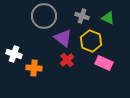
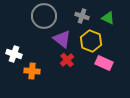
purple triangle: moved 1 px left, 1 px down
orange cross: moved 2 px left, 3 px down
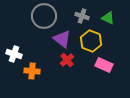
pink rectangle: moved 2 px down
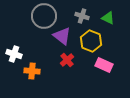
purple triangle: moved 3 px up
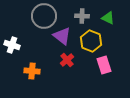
gray cross: rotated 16 degrees counterclockwise
white cross: moved 2 px left, 9 px up
pink rectangle: rotated 48 degrees clockwise
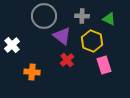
green triangle: moved 1 px right, 1 px down
yellow hexagon: moved 1 px right
white cross: rotated 28 degrees clockwise
orange cross: moved 1 px down
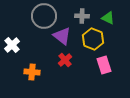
green triangle: moved 1 px left, 1 px up
yellow hexagon: moved 1 px right, 2 px up
red cross: moved 2 px left
